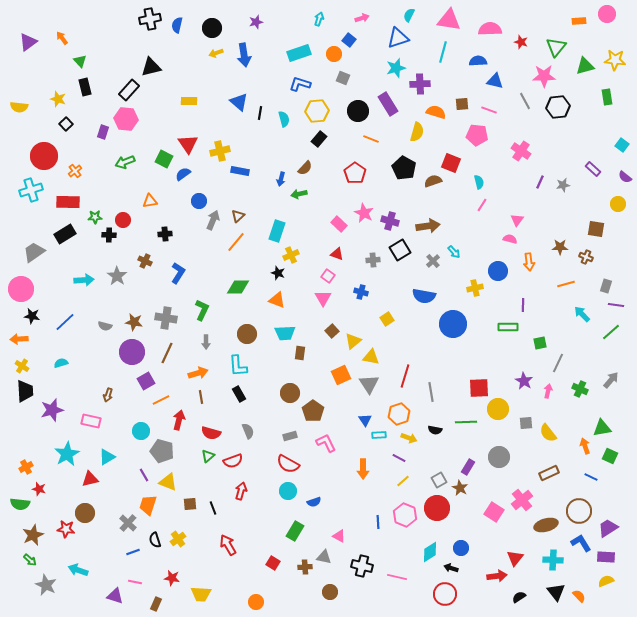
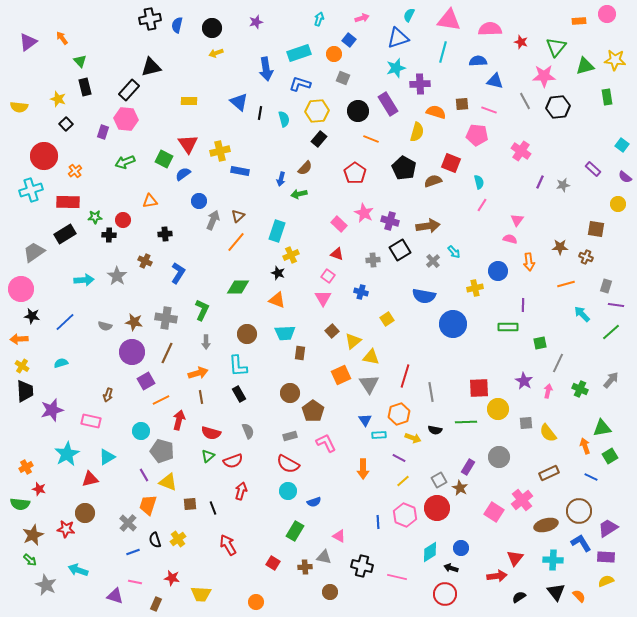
blue arrow at (244, 55): moved 22 px right, 14 px down
yellow arrow at (409, 438): moved 4 px right
green square at (610, 456): rotated 35 degrees clockwise
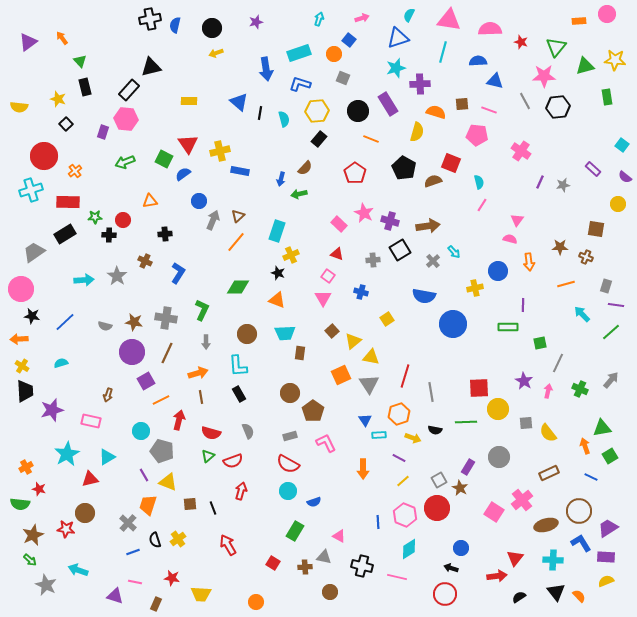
blue semicircle at (177, 25): moved 2 px left
cyan diamond at (430, 552): moved 21 px left, 3 px up
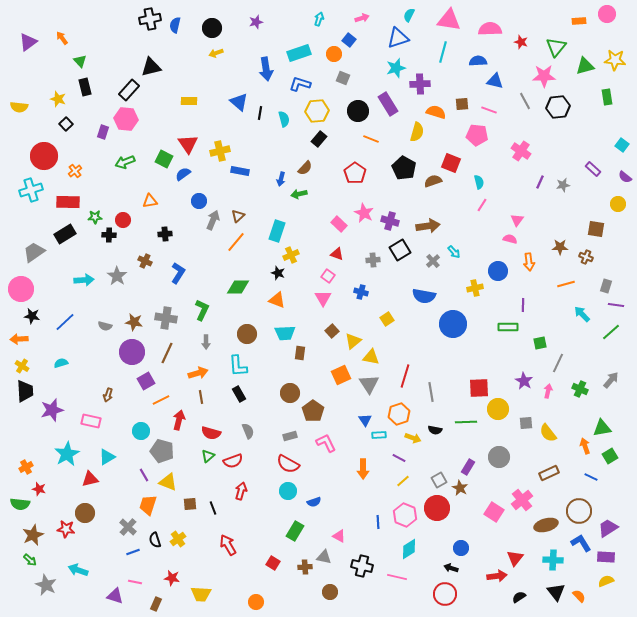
gray cross at (128, 523): moved 4 px down
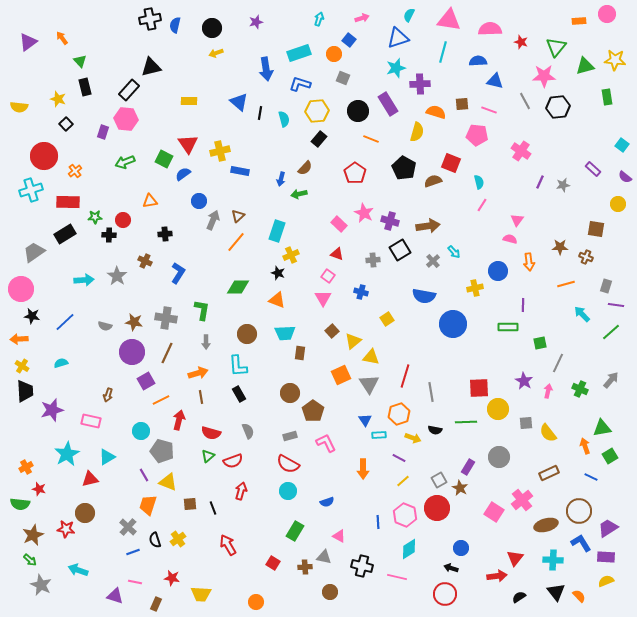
green L-shape at (202, 310): rotated 15 degrees counterclockwise
blue semicircle at (314, 502): moved 13 px right
gray star at (46, 585): moved 5 px left
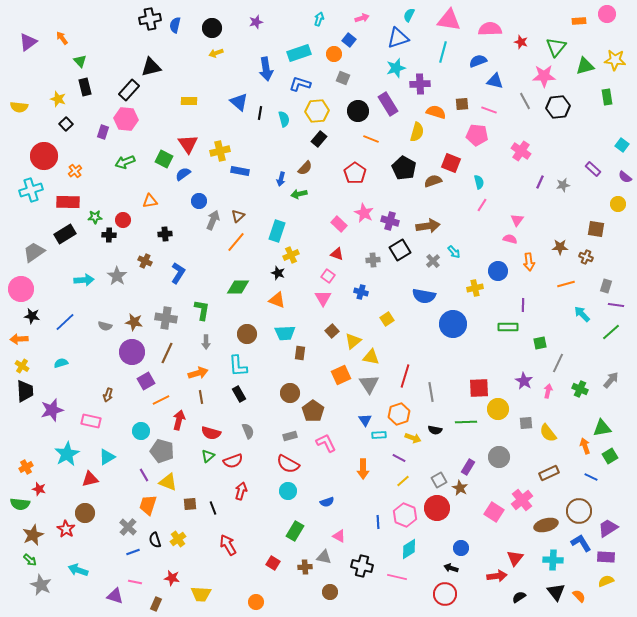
blue semicircle at (478, 61): rotated 18 degrees counterclockwise
red star at (66, 529): rotated 24 degrees clockwise
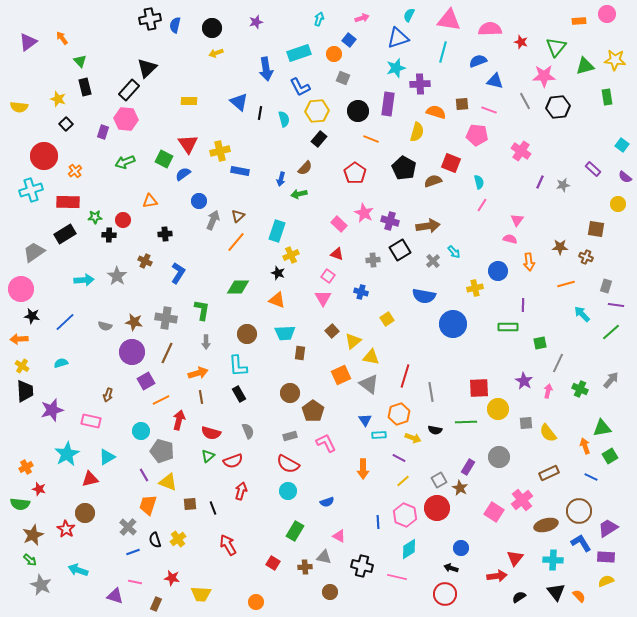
black triangle at (151, 67): moved 4 px left, 1 px down; rotated 30 degrees counterclockwise
blue L-shape at (300, 84): moved 3 px down; rotated 135 degrees counterclockwise
purple rectangle at (388, 104): rotated 40 degrees clockwise
gray triangle at (369, 384): rotated 20 degrees counterclockwise
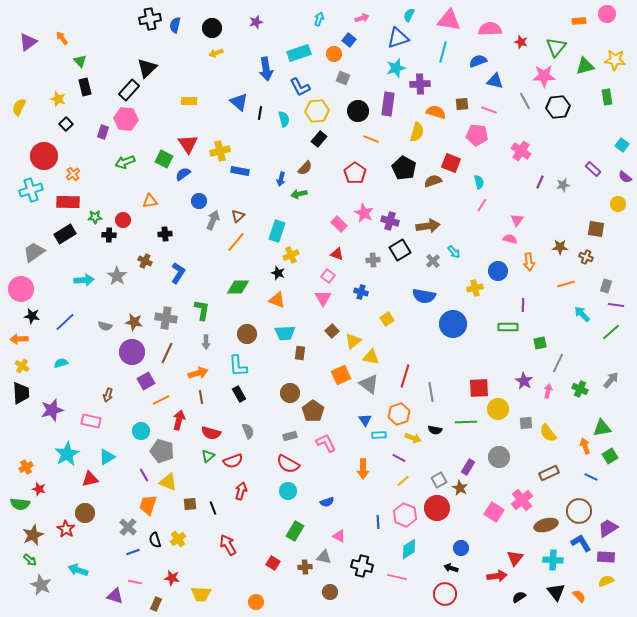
yellow semicircle at (19, 107): rotated 108 degrees clockwise
orange cross at (75, 171): moved 2 px left, 3 px down
black trapezoid at (25, 391): moved 4 px left, 2 px down
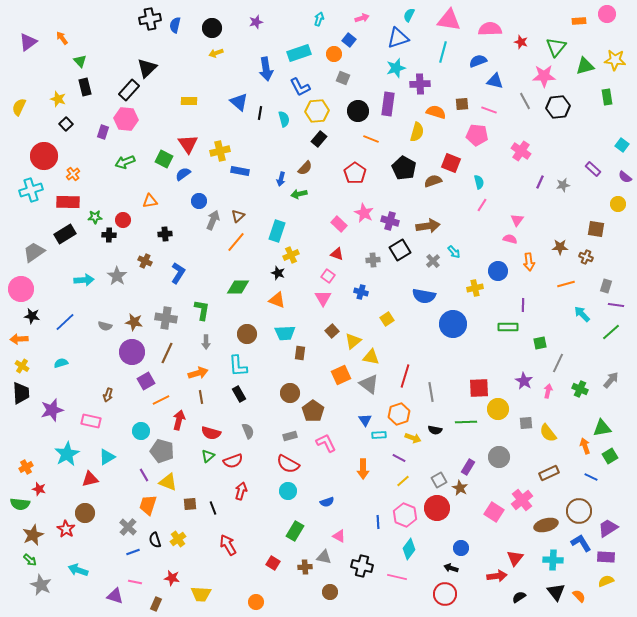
cyan diamond at (409, 549): rotated 20 degrees counterclockwise
